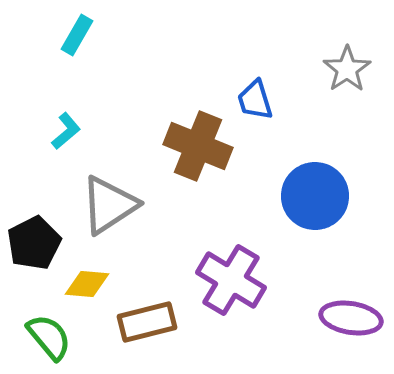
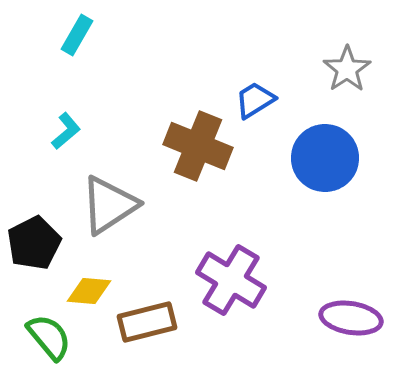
blue trapezoid: rotated 75 degrees clockwise
blue circle: moved 10 px right, 38 px up
yellow diamond: moved 2 px right, 7 px down
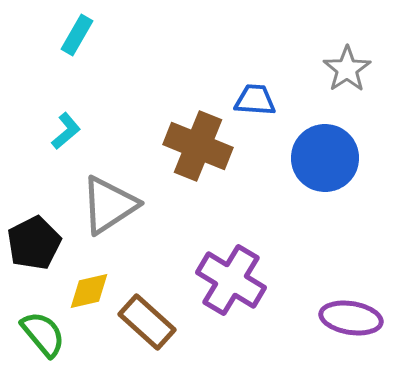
blue trapezoid: rotated 36 degrees clockwise
yellow diamond: rotated 18 degrees counterclockwise
brown rectangle: rotated 56 degrees clockwise
green semicircle: moved 6 px left, 3 px up
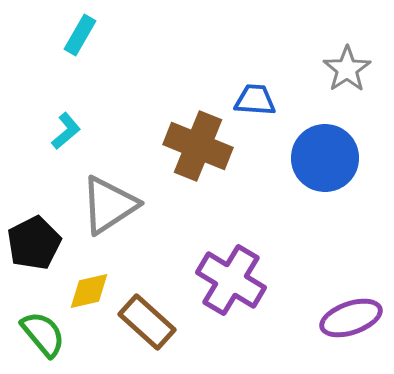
cyan rectangle: moved 3 px right
purple ellipse: rotated 28 degrees counterclockwise
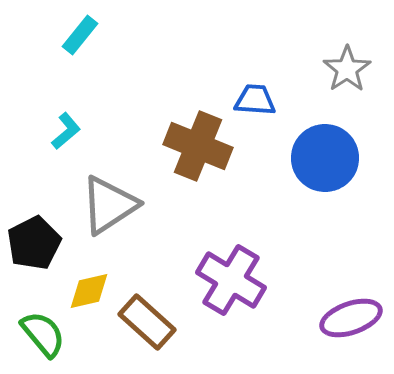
cyan rectangle: rotated 9 degrees clockwise
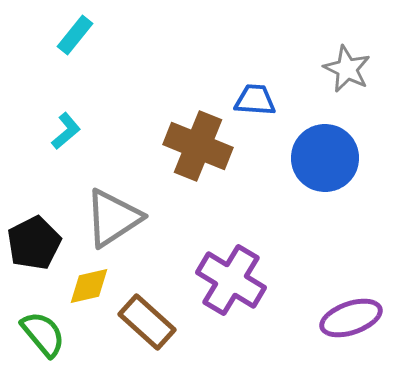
cyan rectangle: moved 5 px left
gray star: rotated 12 degrees counterclockwise
gray triangle: moved 4 px right, 13 px down
yellow diamond: moved 5 px up
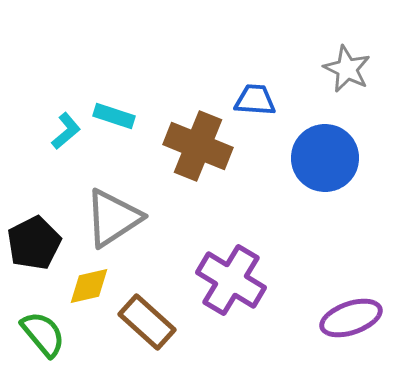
cyan rectangle: moved 39 px right, 81 px down; rotated 69 degrees clockwise
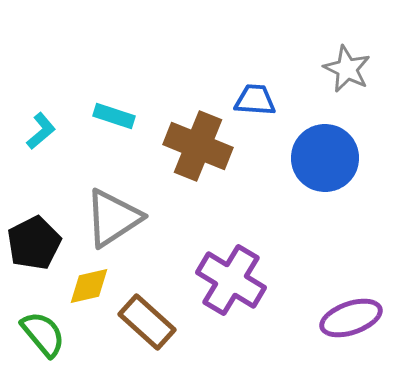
cyan L-shape: moved 25 px left
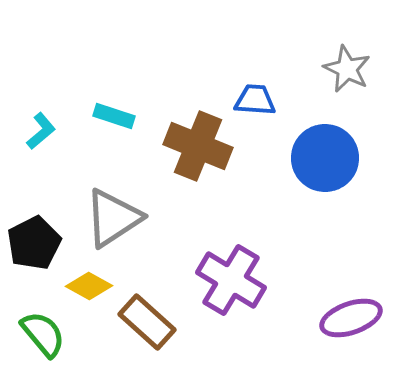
yellow diamond: rotated 42 degrees clockwise
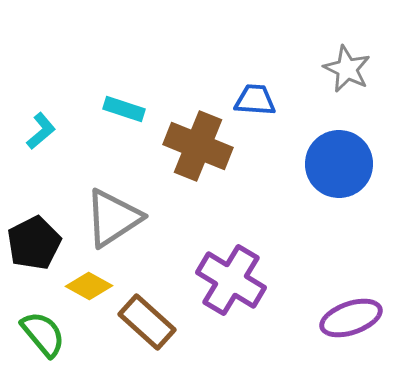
cyan rectangle: moved 10 px right, 7 px up
blue circle: moved 14 px right, 6 px down
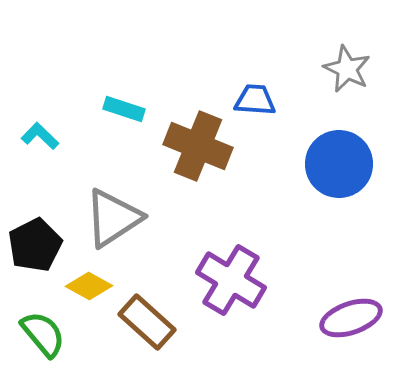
cyan L-shape: moved 1 px left, 5 px down; rotated 96 degrees counterclockwise
black pentagon: moved 1 px right, 2 px down
